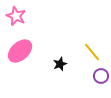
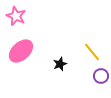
pink ellipse: moved 1 px right
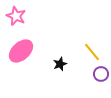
purple circle: moved 2 px up
